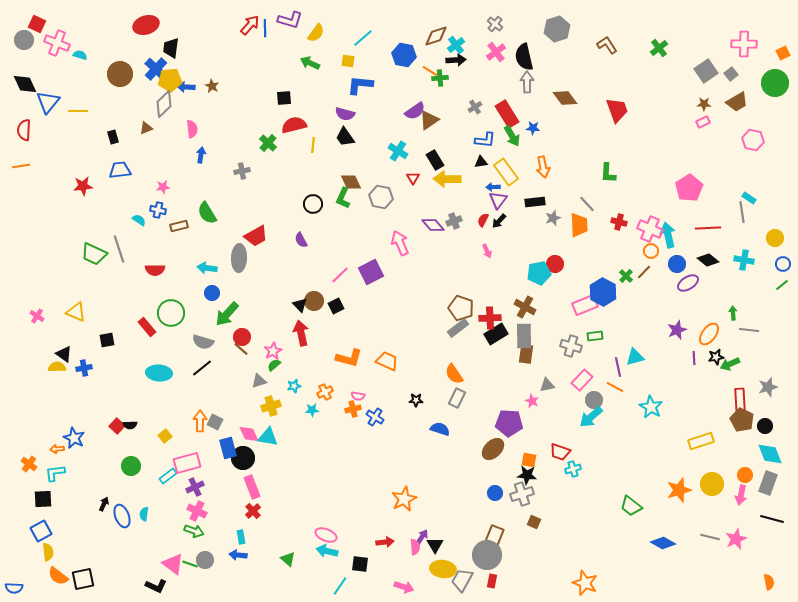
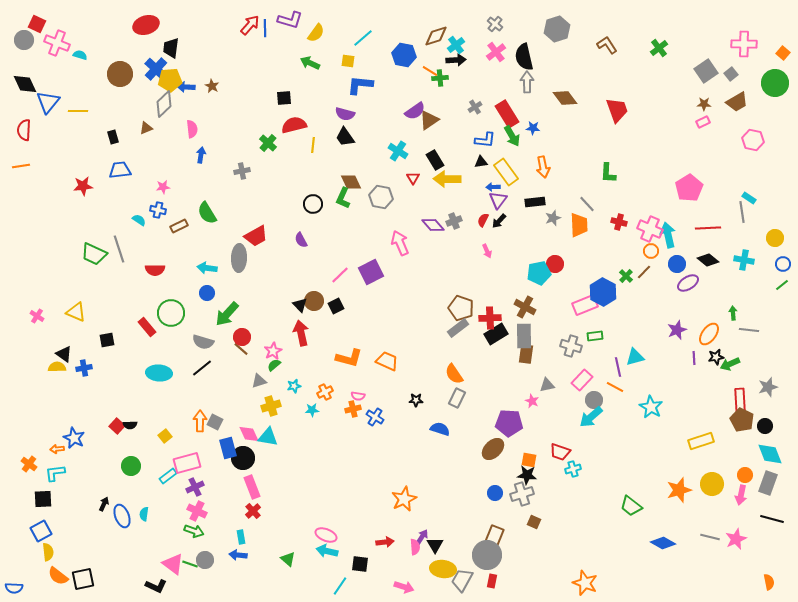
orange square at (783, 53): rotated 24 degrees counterclockwise
brown rectangle at (179, 226): rotated 12 degrees counterclockwise
blue circle at (212, 293): moved 5 px left
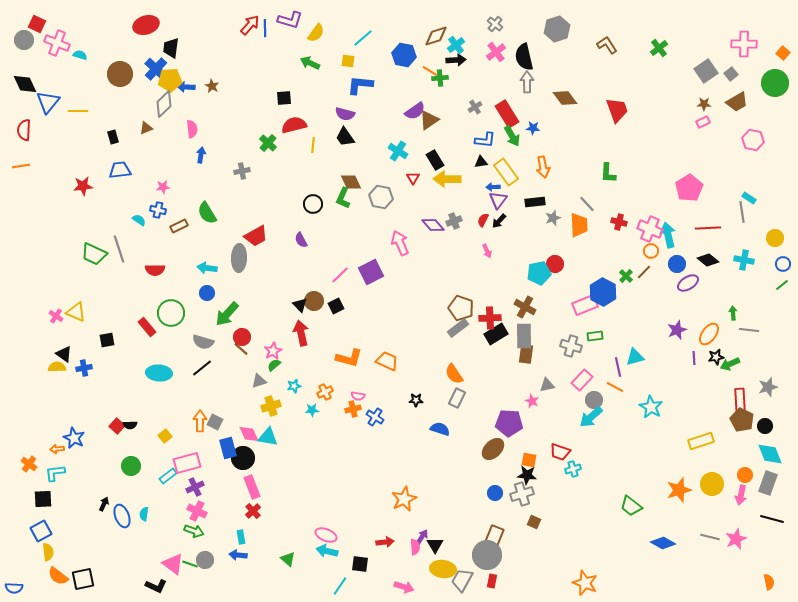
pink cross at (37, 316): moved 19 px right
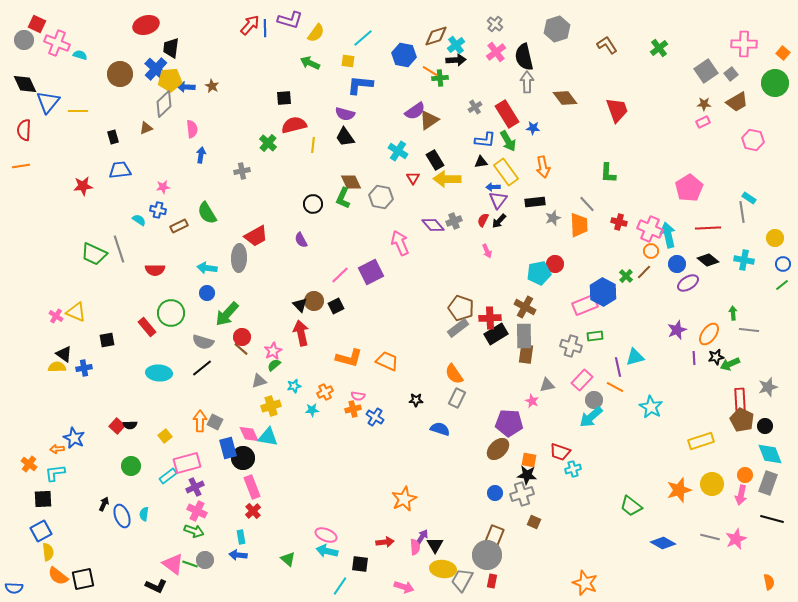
green arrow at (512, 136): moved 4 px left, 5 px down
brown ellipse at (493, 449): moved 5 px right
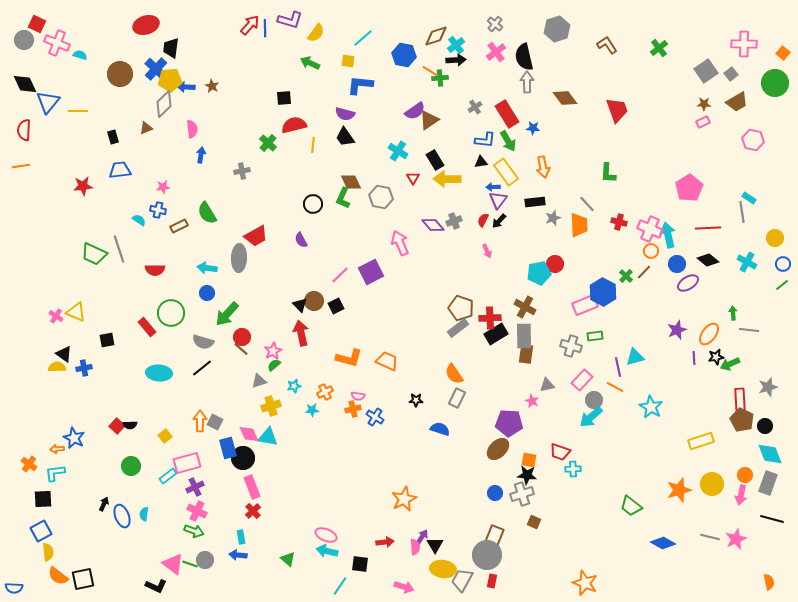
cyan cross at (744, 260): moved 3 px right, 2 px down; rotated 18 degrees clockwise
cyan cross at (573, 469): rotated 14 degrees clockwise
